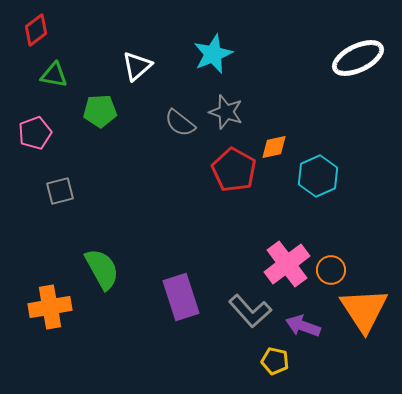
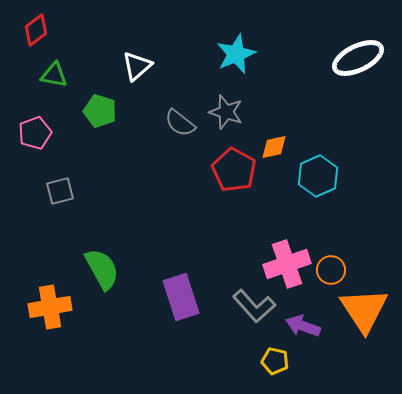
cyan star: moved 23 px right
green pentagon: rotated 20 degrees clockwise
pink cross: rotated 18 degrees clockwise
gray L-shape: moved 4 px right, 5 px up
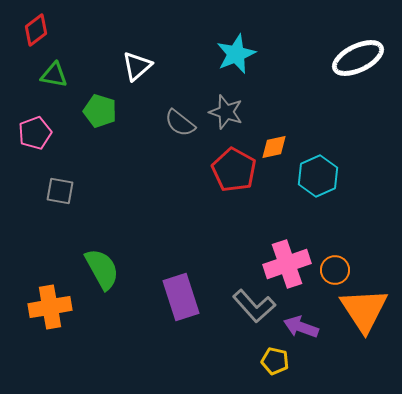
gray square: rotated 24 degrees clockwise
orange circle: moved 4 px right
purple arrow: moved 2 px left, 1 px down
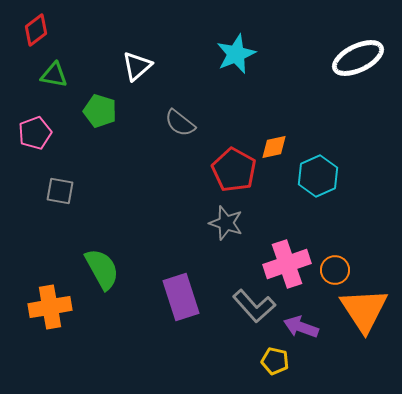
gray star: moved 111 px down
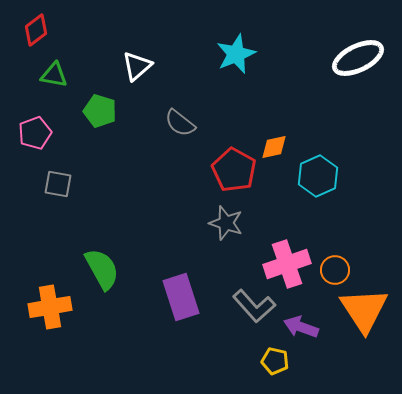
gray square: moved 2 px left, 7 px up
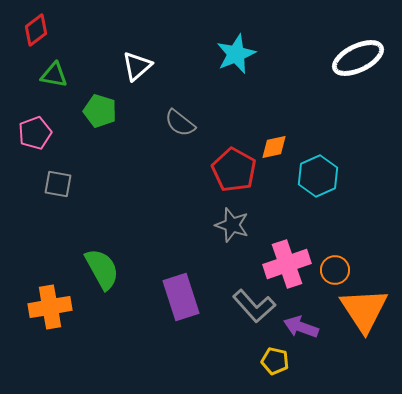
gray star: moved 6 px right, 2 px down
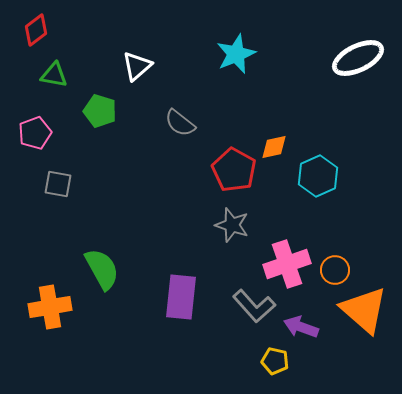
purple rectangle: rotated 24 degrees clockwise
orange triangle: rotated 16 degrees counterclockwise
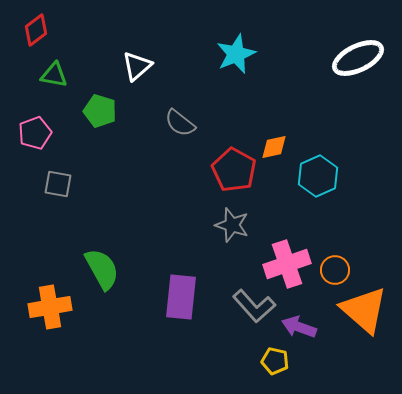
purple arrow: moved 2 px left
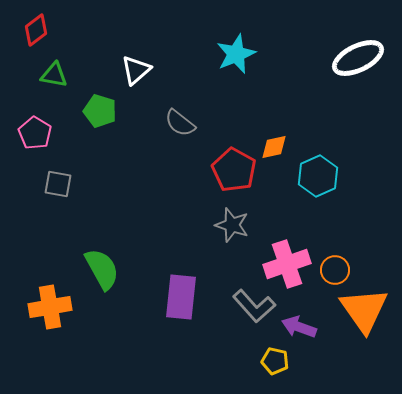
white triangle: moved 1 px left, 4 px down
pink pentagon: rotated 20 degrees counterclockwise
orange triangle: rotated 14 degrees clockwise
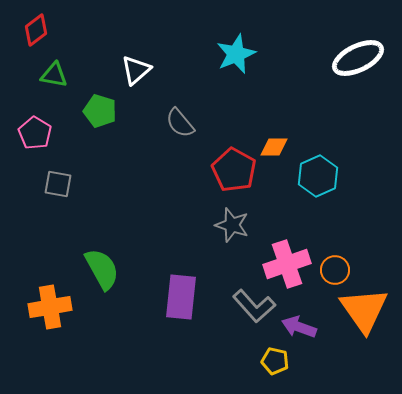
gray semicircle: rotated 12 degrees clockwise
orange diamond: rotated 12 degrees clockwise
